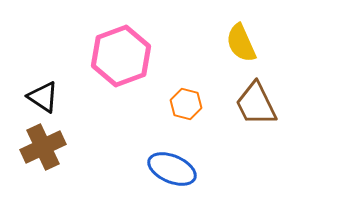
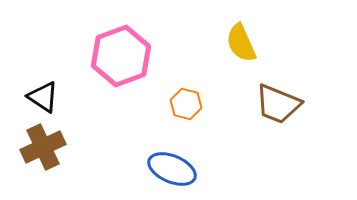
brown trapezoid: moved 22 px right; rotated 42 degrees counterclockwise
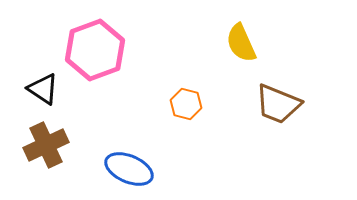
pink hexagon: moved 26 px left, 6 px up
black triangle: moved 8 px up
brown cross: moved 3 px right, 2 px up
blue ellipse: moved 43 px left
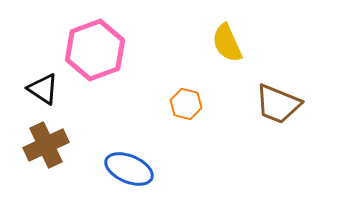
yellow semicircle: moved 14 px left
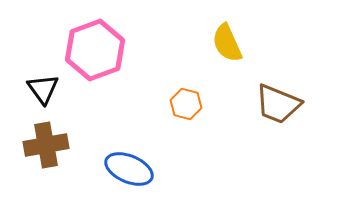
black triangle: rotated 20 degrees clockwise
brown cross: rotated 15 degrees clockwise
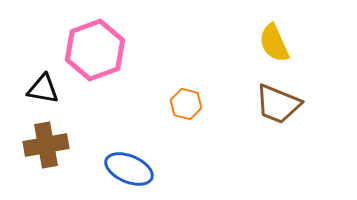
yellow semicircle: moved 47 px right
black triangle: rotated 44 degrees counterclockwise
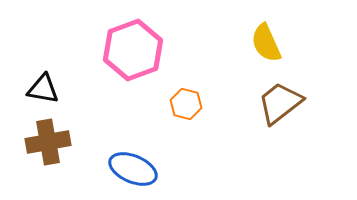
yellow semicircle: moved 8 px left
pink hexagon: moved 38 px right
brown trapezoid: moved 2 px right, 1 px up; rotated 120 degrees clockwise
brown cross: moved 2 px right, 3 px up
blue ellipse: moved 4 px right
